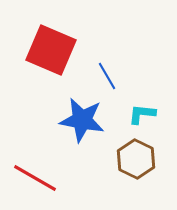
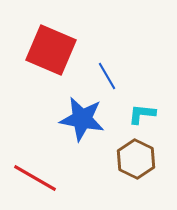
blue star: moved 1 px up
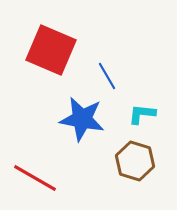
brown hexagon: moved 1 px left, 2 px down; rotated 9 degrees counterclockwise
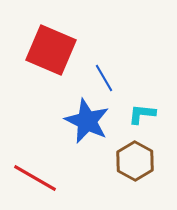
blue line: moved 3 px left, 2 px down
blue star: moved 5 px right, 2 px down; rotated 15 degrees clockwise
brown hexagon: rotated 12 degrees clockwise
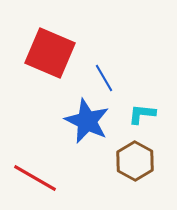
red square: moved 1 px left, 3 px down
